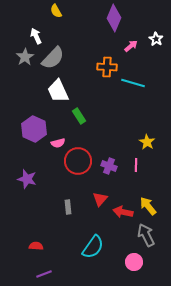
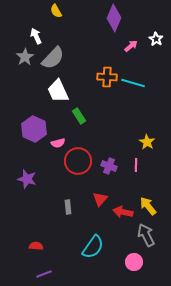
orange cross: moved 10 px down
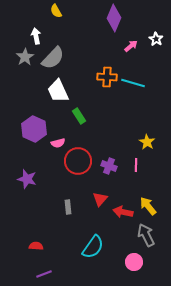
white arrow: rotated 14 degrees clockwise
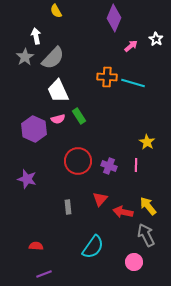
pink semicircle: moved 24 px up
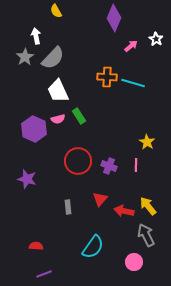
red arrow: moved 1 px right, 1 px up
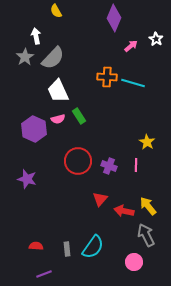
gray rectangle: moved 1 px left, 42 px down
